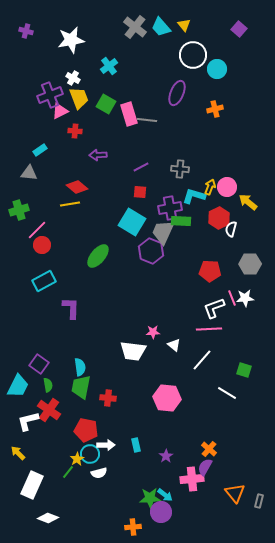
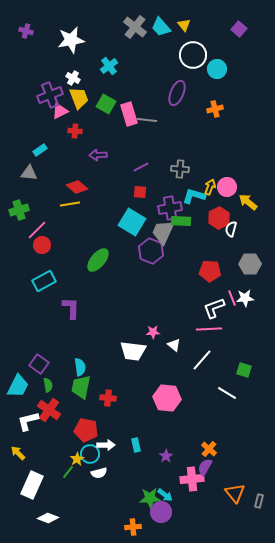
green ellipse at (98, 256): moved 4 px down
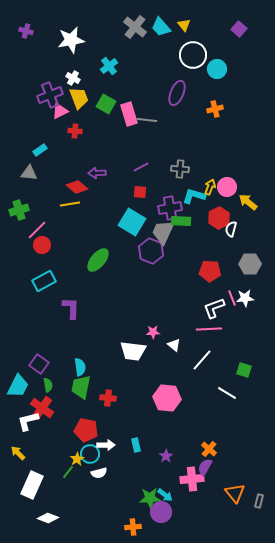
purple arrow at (98, 155): moved 1 px left, 18 px down
red cross at (49, 410): moved 7 px left, 2 px up
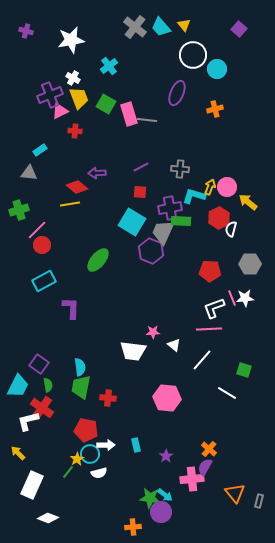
green star at (150, 498): rotated 10 degrees clockwise
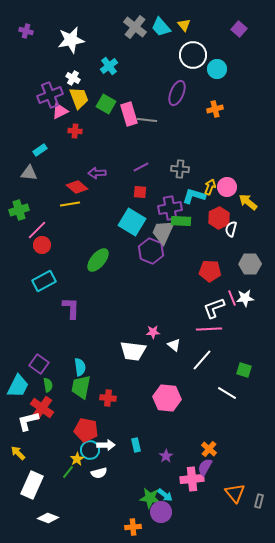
cyan circle at (90, 454): moved 4 px up
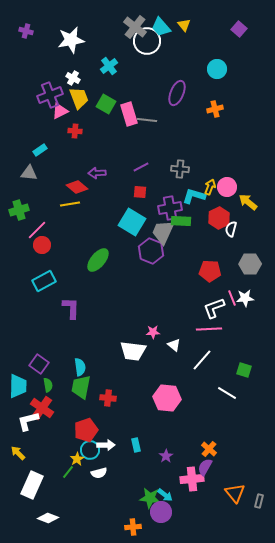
white circle at (193, 55): moved 46 px left, 14 px up
cyan trapezoid at (18, 386): rotated 25 degrees counterclockwise
red pentagon at (86, 430): rotated 30 degrees counterclockwise
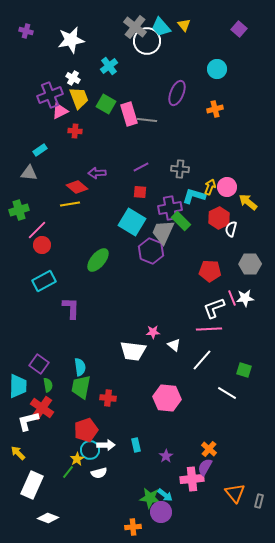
green rectangle at (181, 221): rotated 42 degrees clockwise
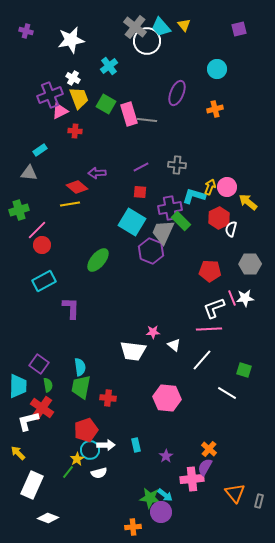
purple square at (239, 29): rotated 35 degrees clockwise
gray cross at (180, 169): moved 3 px left, 4 px up
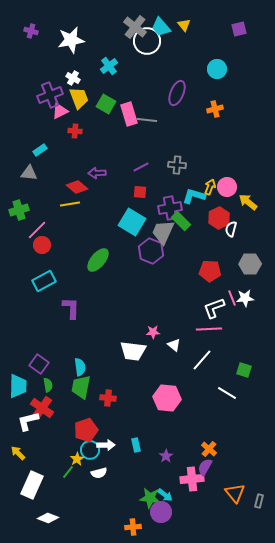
purple cross at (26, 31): moved 5 px right
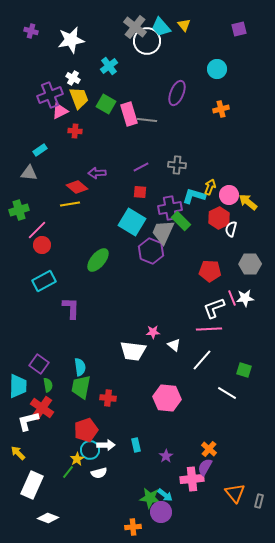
orange cross at (215, 109): moved 6 px right
pink circle at (227, 187): moved 2 px right, 8 px down
